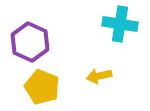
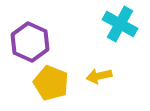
cyan cross: rotated 20 degrees clockwise
yellow pentagon: moved 9 px right, 4 px up
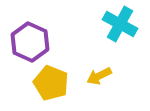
yellow arrow: rotated 15 degrees counterclockwise
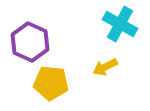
yellow arrow: moved 6 px right, 9 px up
yellow pentagon: rotated 16 degrees counterclockwise
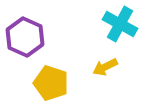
purple hexagon: moved 5 px left, 5 px up
yellow pentagon: rotated 12 degrees clockwise
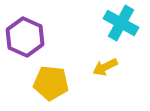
cyan cross: moved 1 px right, 1 px up
yellow pentagon: rotated 12 degrees counterclockwise
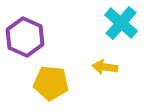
cyan cross: rotated 12 degrees clockwise
yellow arrow: rotated 35 degrees clockwise
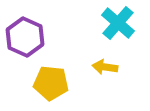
cyan cross: moved 3 px left
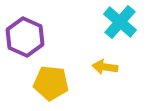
cyan cross: moved 2 px right, 1 px up
